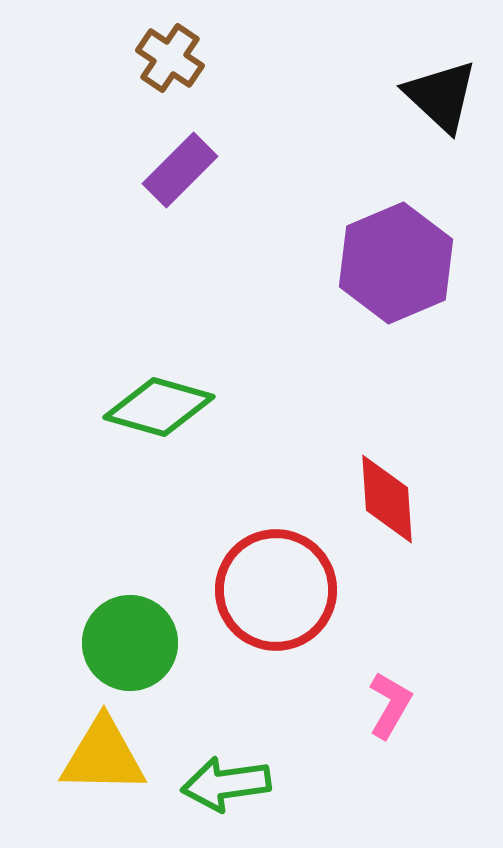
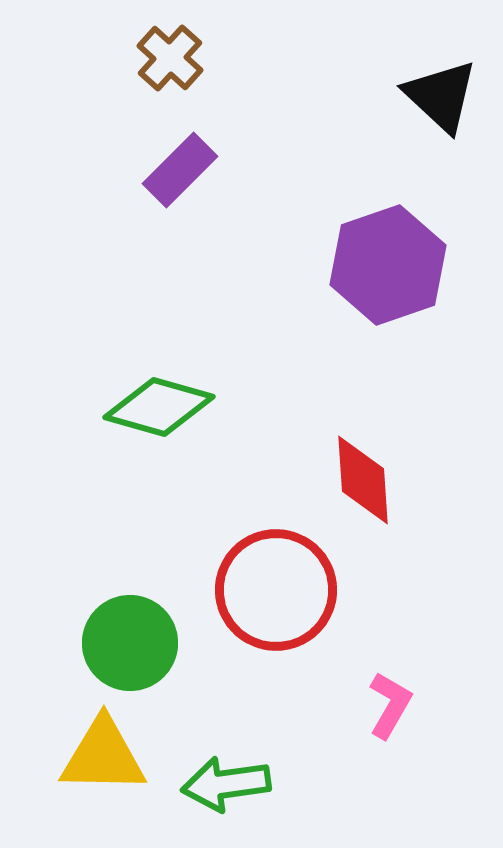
brown cross: rotated 8 degrees clockwise
purple hexagon: moved 8 px left, 2 px down; rotated 4 degrees clockwise
red diamond: moved 24 px left, 19 px up
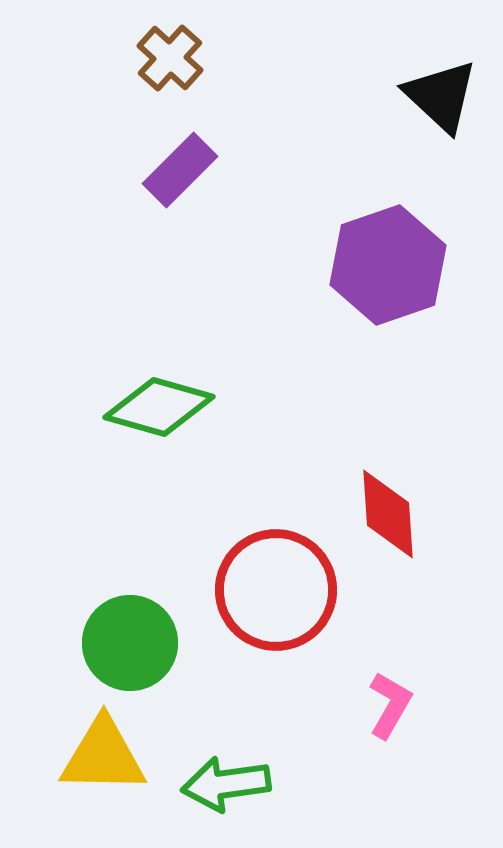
red diamond: moved 25 px right, 34 px down
